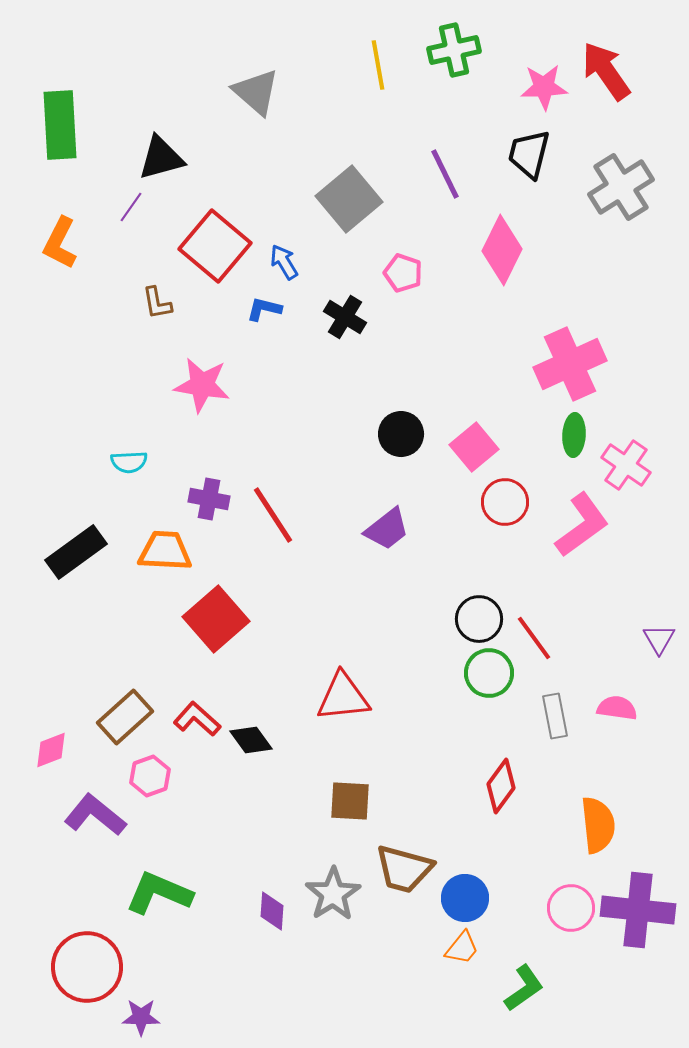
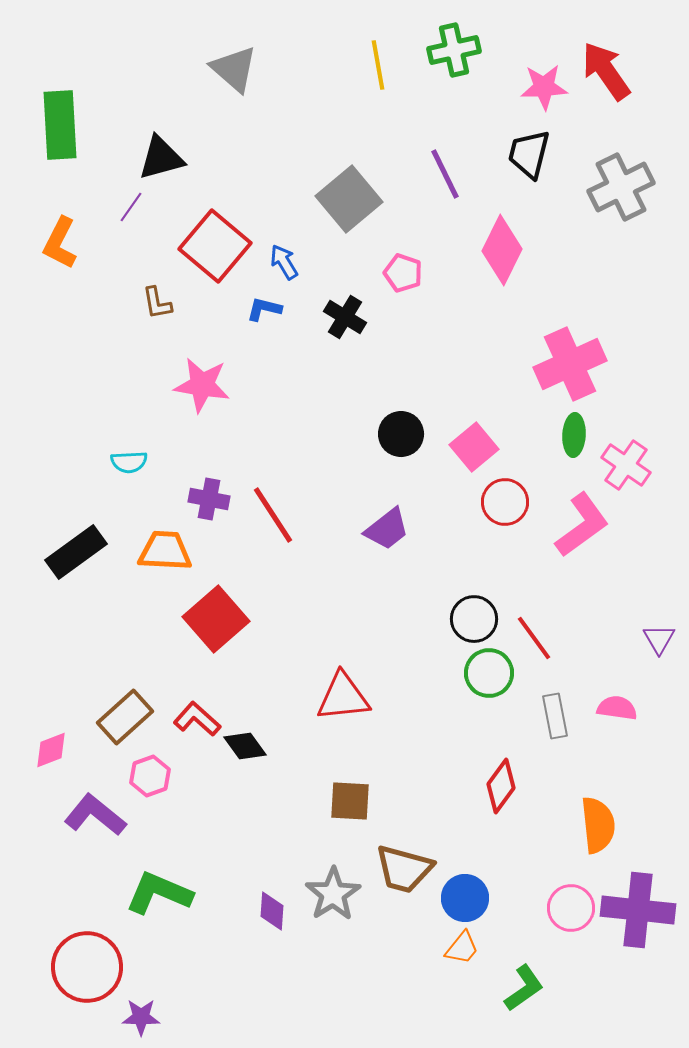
gray triangle at (256, 92): moved 22 px left, 23 px up
gray cross at (621, 187): rotated 6 degrees clockwise
black circle at (479, 619): moved 5 px left
black diamond at (251, 740): moved 6 px left, 6 px down
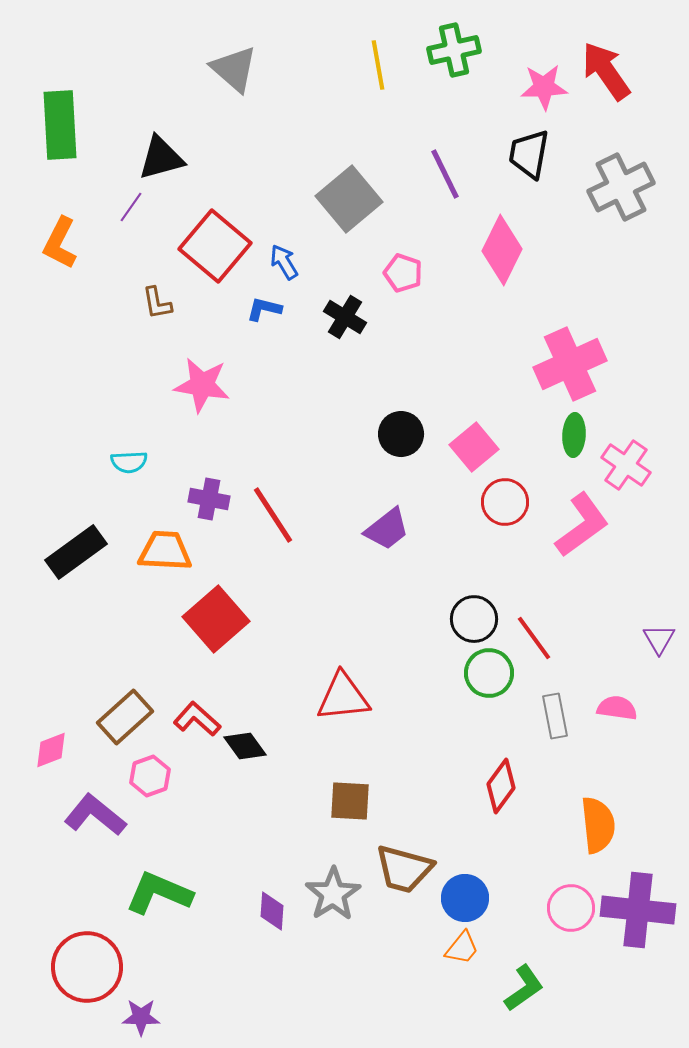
black trapezoid at (529, 154): rotated 4 degrees counterclockwise
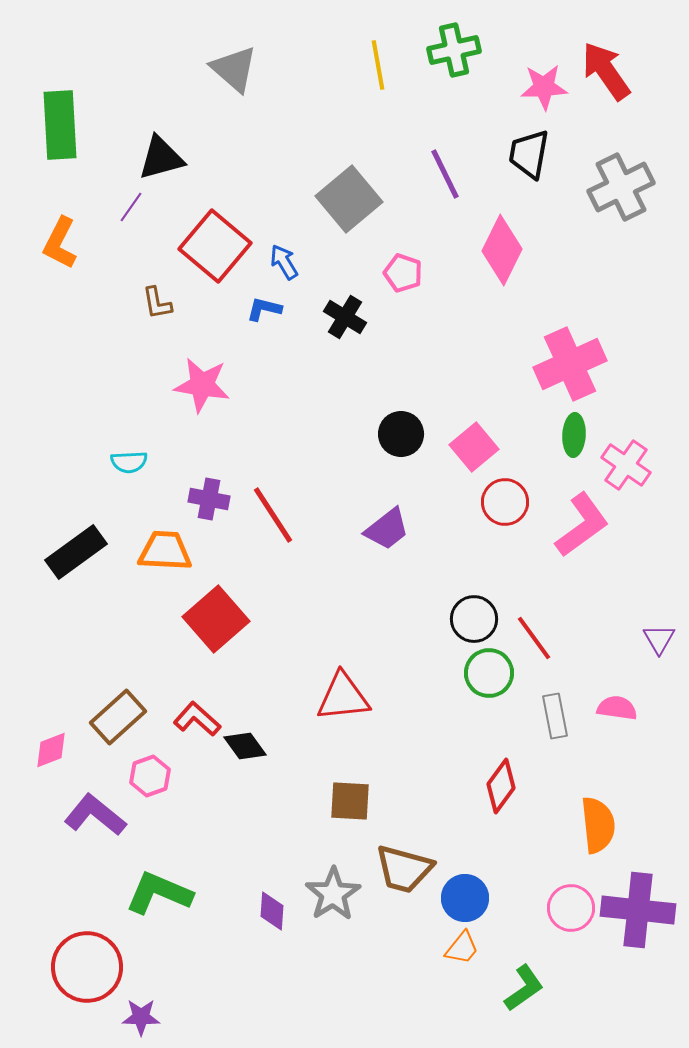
brown rectangle at (125, 717): moved 7 px left
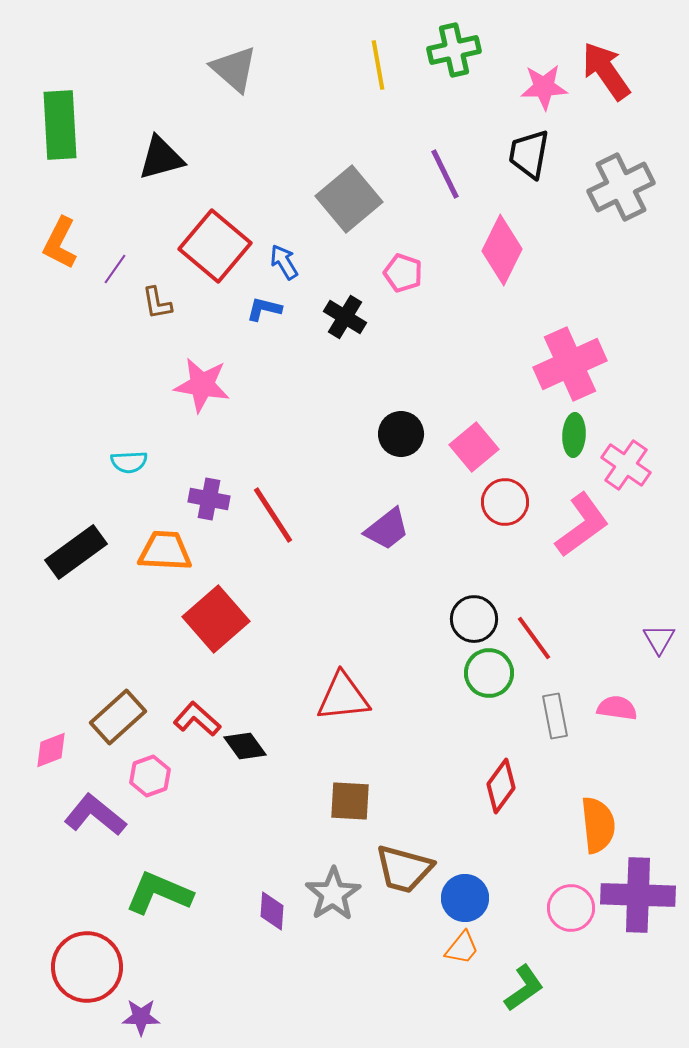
purple line at (131, 207): moved 16 px left, 62 px down
purple cross at (638, 910): moved 15 px up; rotated 4 degrees counterclockwise
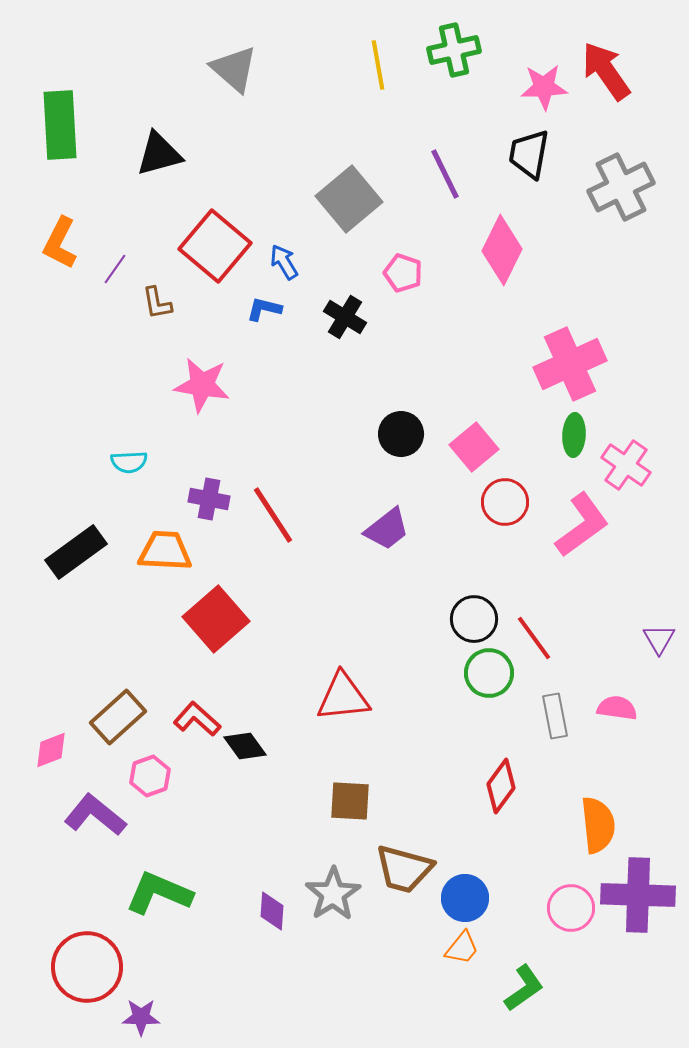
black triangle at (161, 158): moved 2 px left, 4 px up
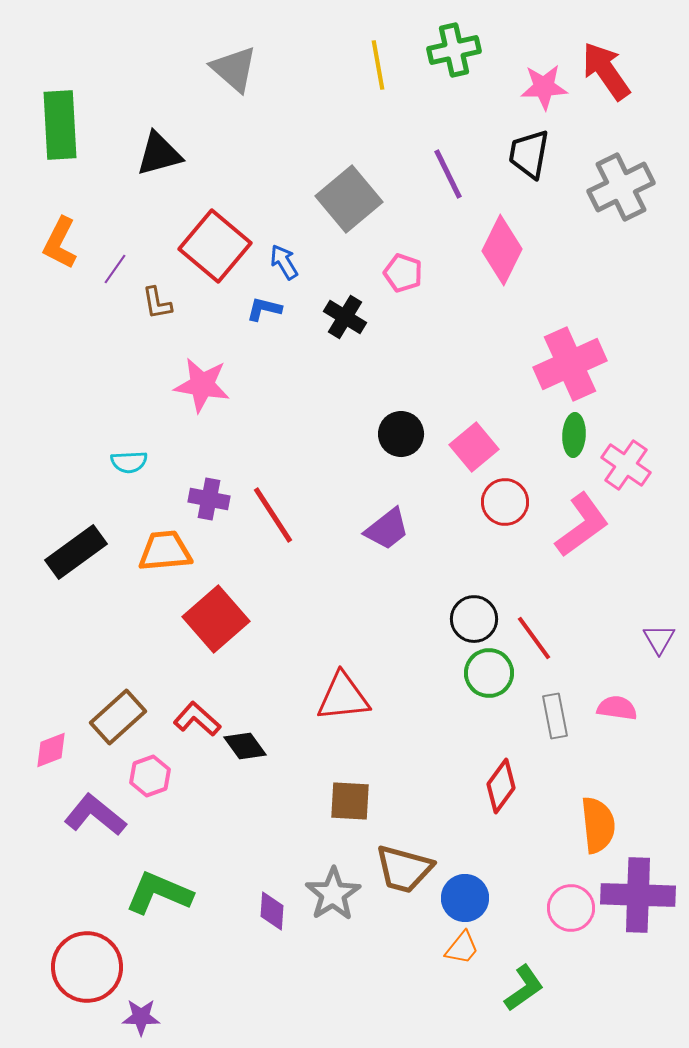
purple line at (445, 174): moved 3 px right
orange trapezoid at (165, 551): rotated 8 degrees counterclockwise
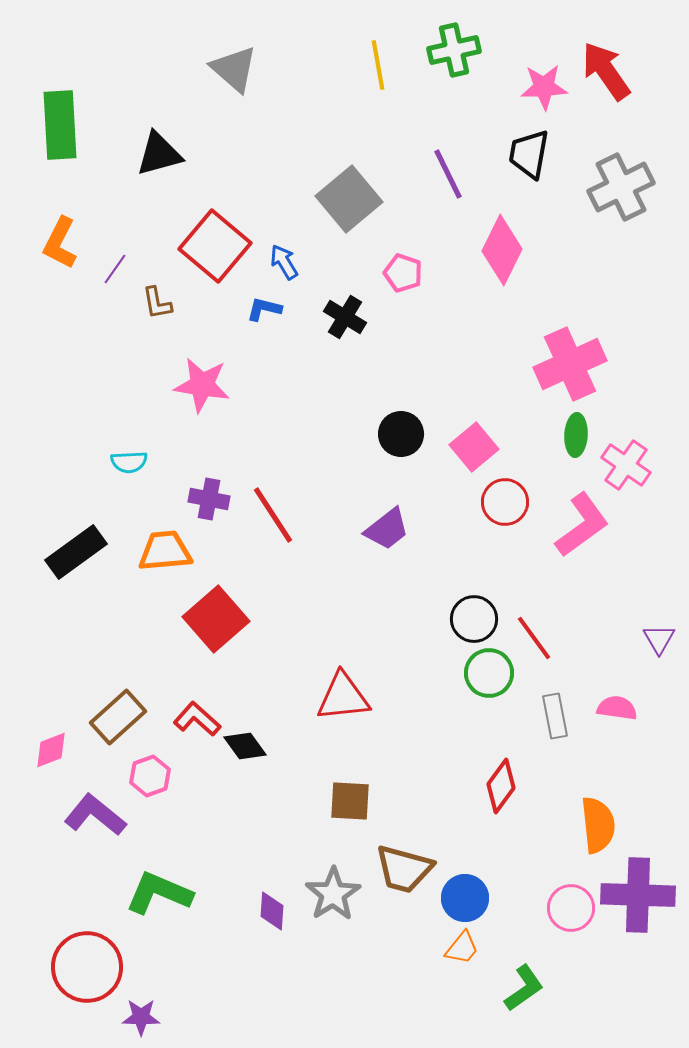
green ellipse at (574, 435): moved 2 px right
